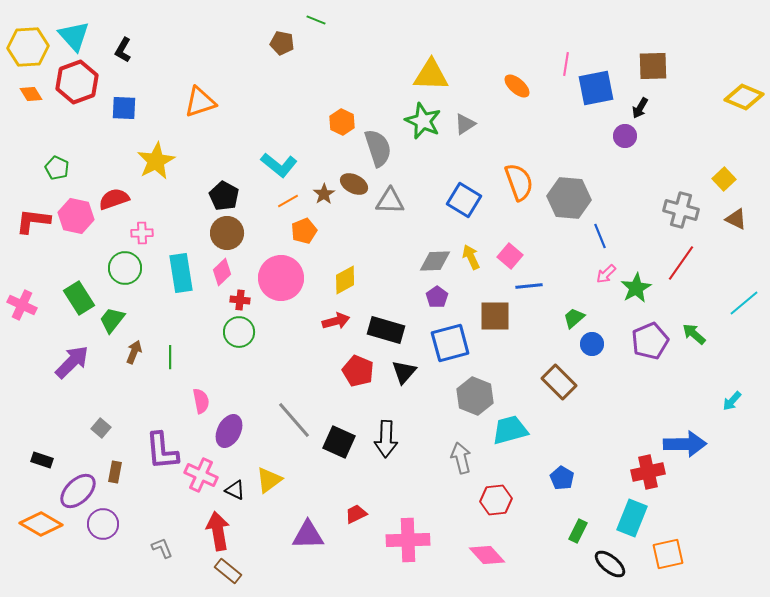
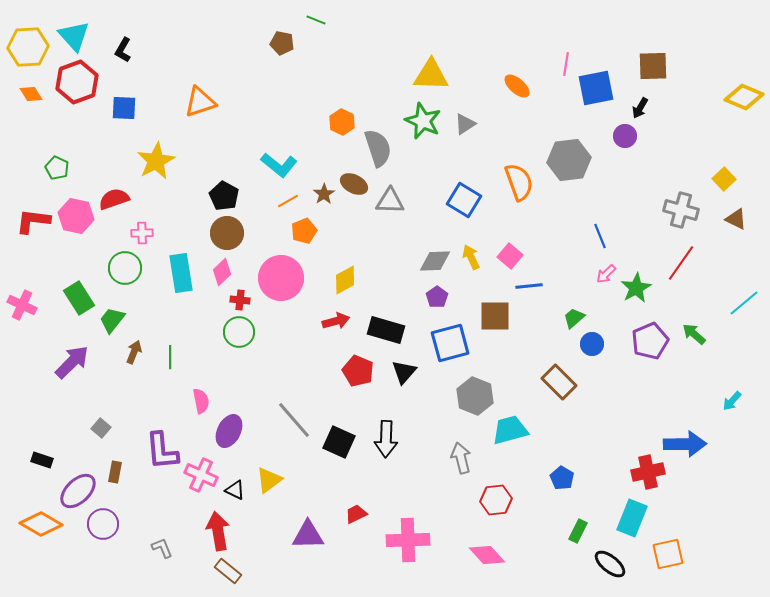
gray hexagon at (569, 198): moved 38 px up; rotated 12 degrees counterclockwise
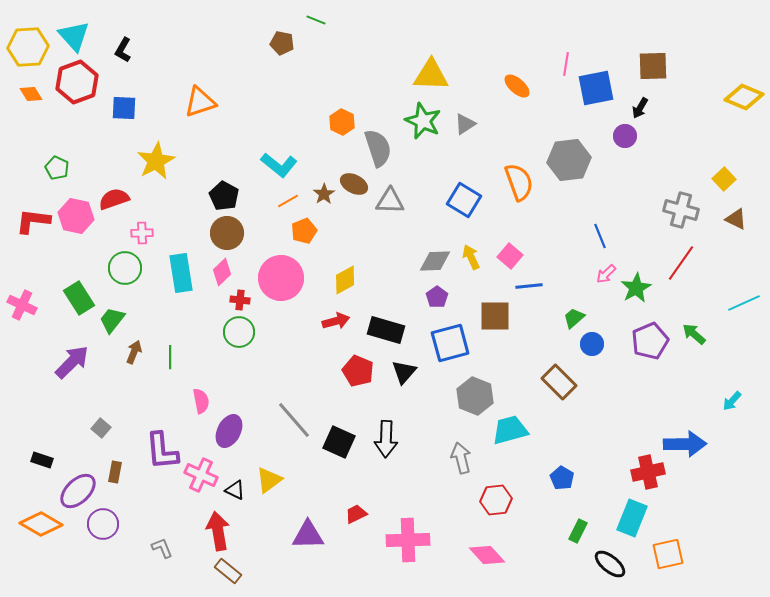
cyan line at (744, 303): rotated 16 degrees clockwise
